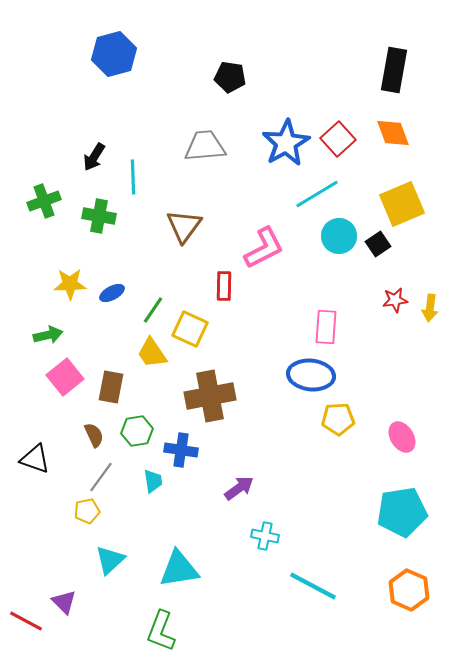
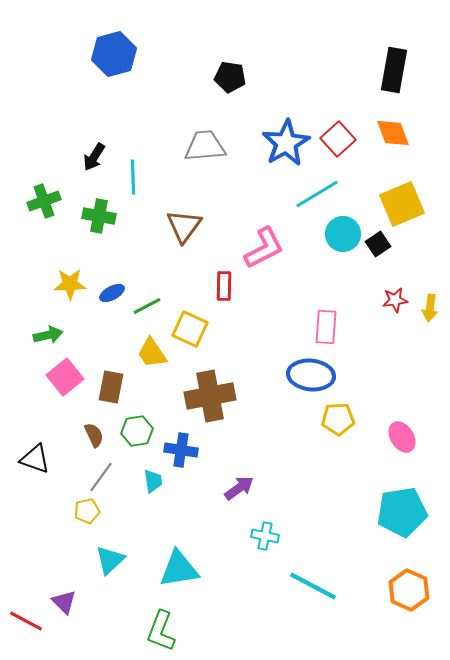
cyan circle at (339, 236): moved 4 px right, 2 px up
green line at (153, 310): moved 6 px left, 4 px up; rotated 28 degrees clockwise
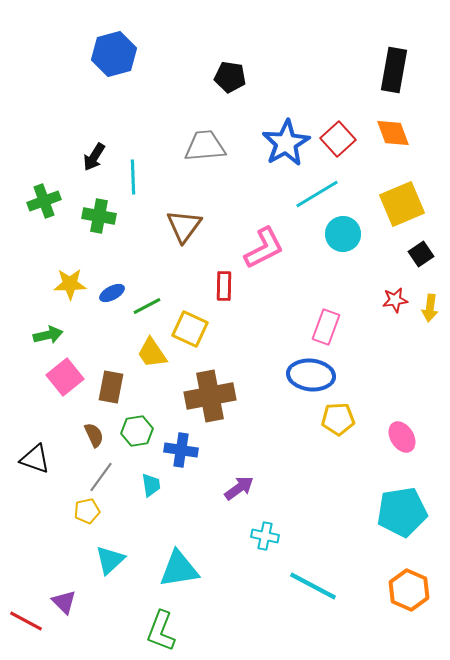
black square at (378, 244): moved 43 px right, 10 px down
pink rectangle at (326, 327): rotated 16 degrees clockwise
cyan trapezoid at (153, 481): moved 2 px left, 4 px down
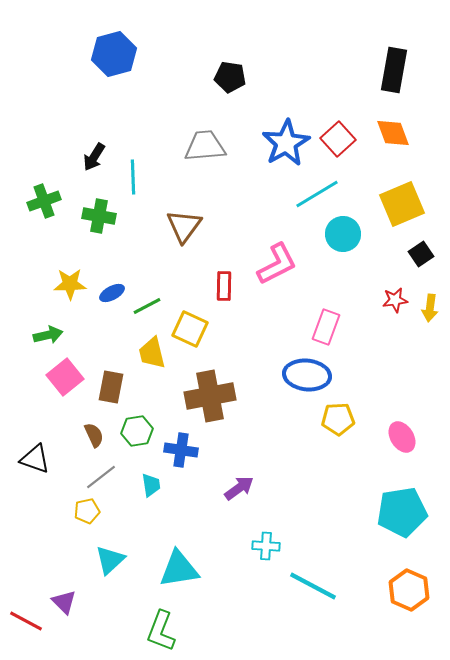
pink L-shape at (264, 248): moved 13 px right, 16 px down
yellow trapezoid at (152, 353): rotated 20 degrees clockwise
blue ellipse at (311, 375): moved 4 px left
gray line at (101, 477): rotated 16 degrees clockwise
cyan cross at (265, 536): moved 1 px right, 10 px down; rotated 8 degrees counterclockwise
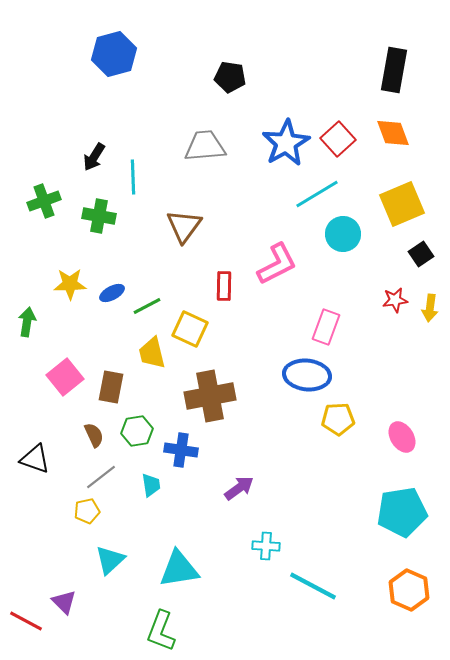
green arrow at (48, 335): moved 21 px left, 13 px up; rotated 68 degrees counterclockwise
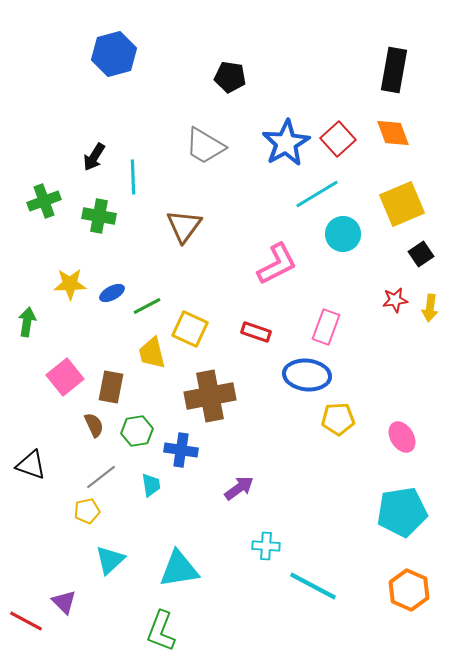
gray trapezoid at (205, 146): rotated 144 degrees counterclockwise
red rectangle at (224, 286): moved 32 px right, 46 px down; rotated 72 degrees counterclockwise
brown semicircle at (94, 435): moved 10 px up
black triangle at (35, 459): moved 4 px left, 6 px down
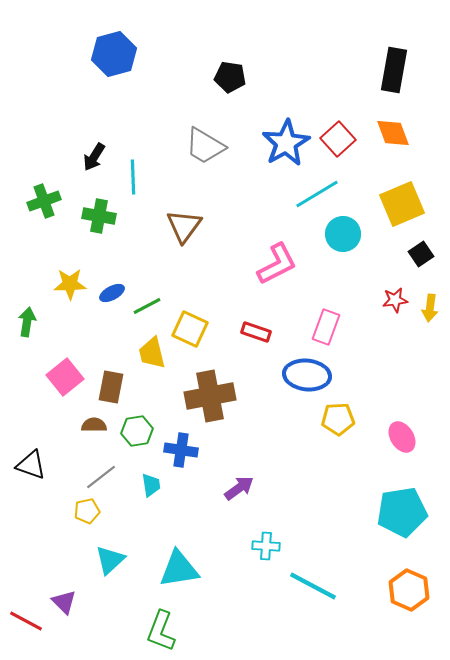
brown semicircle at (94, 425): rotated 65 degrees counterclockwise
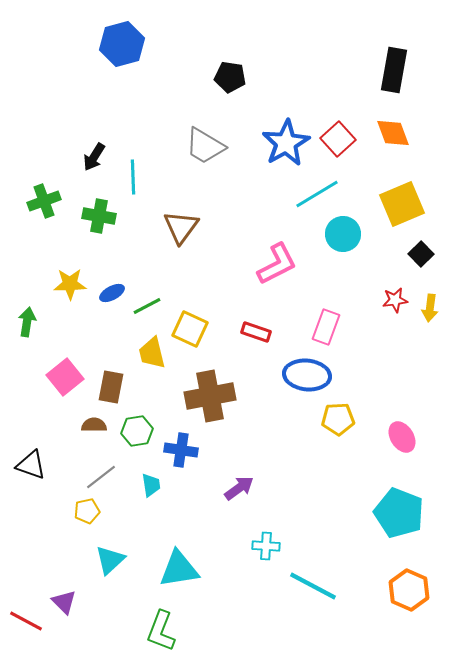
blue hexagon at (114, 54): moved 8 px right, 10 px up
brown triangle at (184, 226): moved 3 px left, 1 px down
black square at (421, 254): rotated 10 degrees counterclockwise
cyan pentagon at (402, 512): moved 3 px left, 1 px down; rotated 30 degrees clockwise
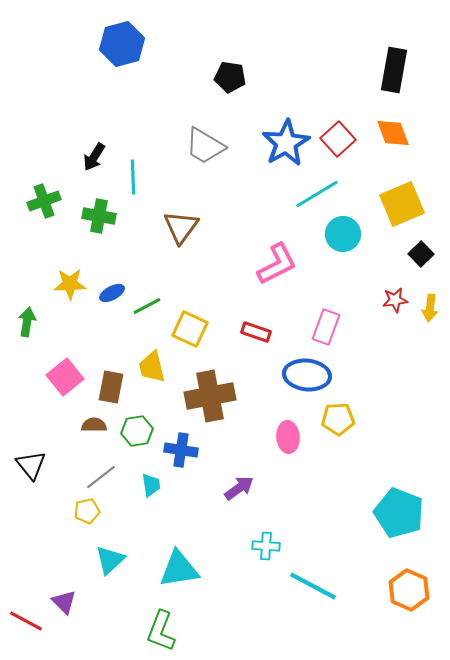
yellow trapezoid at (152, 353): moved 14 px down
pink ellipse at (402, 437): moved 114 px left; rotated 28 degrees clockwise
black triangle at (31, 465): rotated 32 degrees clockwise
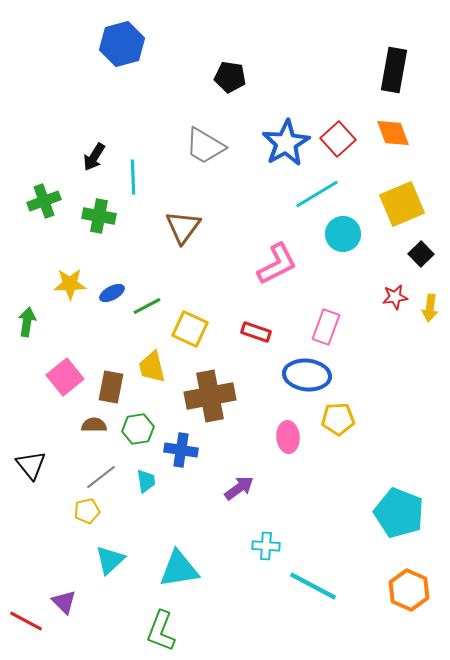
brown triangle at (181, 227): moved 2 px right
red star at (395, 300): moved 3 px up
green hexagon at (137, 431): moved 1 px right, 2 px up
cyan trapezoid at (151, 485): moved 5 px left, 4 px up
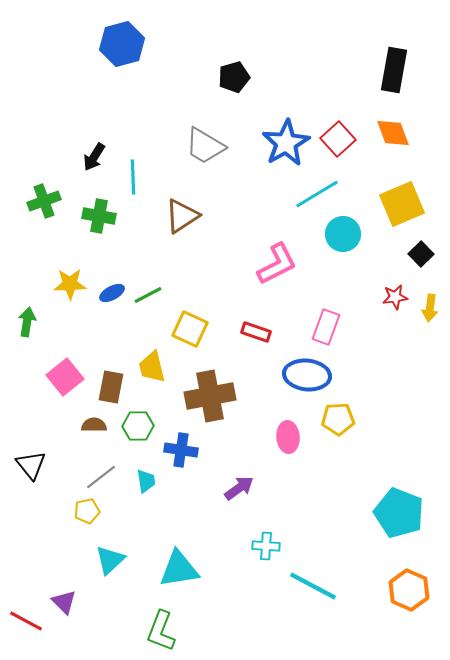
black pentagon at (230, 77): moved 4 px right; rotated 24 degrees counterclockwise
brown triangle at (183, 227): moved 1 px left, 11 px up; rotated 21 degrees clockwise
green line at (147, 306): moved 1 px right, 11 px up
green hexagon at (138, 429): moved 3 px up; rotated 8 degrees clockwise
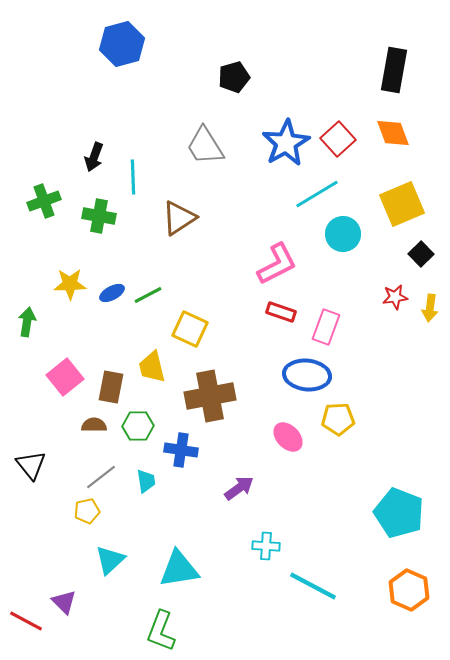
gray trapezoid at (205, 146): rotated 27 degrees clockwise
black arrow at (94, 157): rotated 12 degrees counterclockwise
brown triangle at (182, 216): moved 3 px left, 2 px down
red rectangle at (256, 332): moved 25 px right, 20 px up
pink ellipse at (288, 437): rotated 40 degrees counterclockwise
